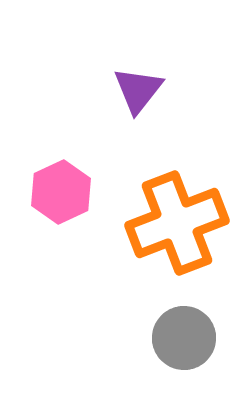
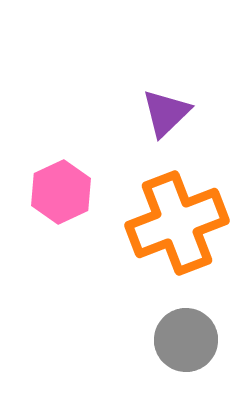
purple triangle: moved 28 px right, 23 px down; rotated 8 degrees clockwise
gray circle: moved 2 px right, 2 px down
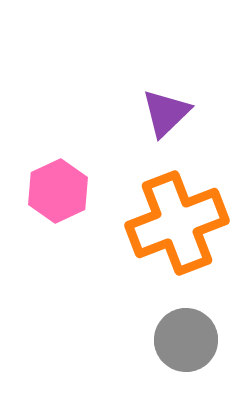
pink hexagon: moved 3 px left, 1 px up
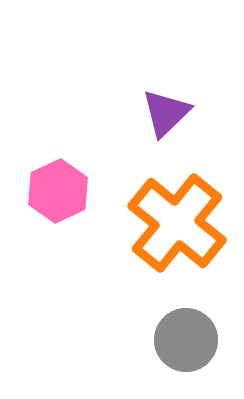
orange cross: rotated 30 degrees counterclockwise
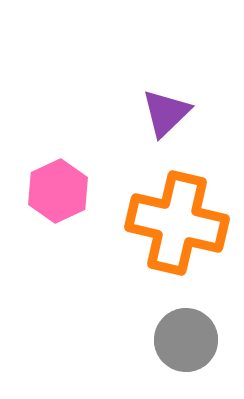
orange cross: rotated 26 degrees counterclockwise
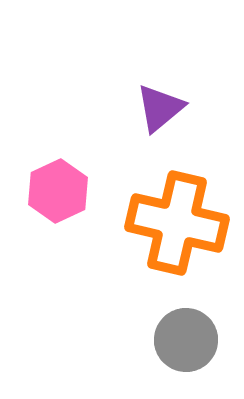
purple triangle: moved 6 px left, 5 px up; rotated 4 degrees clockwise
